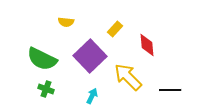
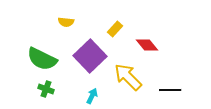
red diamond: rotated 35 degrees counterclockwise
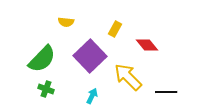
yellow rectangle: rotated 14 degrees counterclockwise
green semicircle: rotated 72 degrees counterclockwise
black line: moved 4 px left, 2 px down
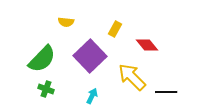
yellow arrow: moved 4 px right
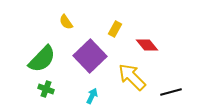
yellow semicircle: rotated 49 degrees clockwise
black line: moved 5 px right; rotated 15 degrees counterclockwise
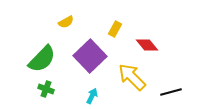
yellow semicircle: rotated 84 degrees counterclockwise
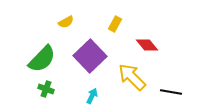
yellow rectangle: moved 5 px up
black line: rotated 25 degrees clockwise
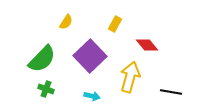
yellow semicircle: rotated 28 degrees counterclockwise
yellow arrow: moved 2 px left; rotated 60 degrees clockwise
cyan arrow: rotated 77 degrees clockwise
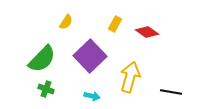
red diamond: moved 13 px up; rotated 15 degrees counterclockwise
